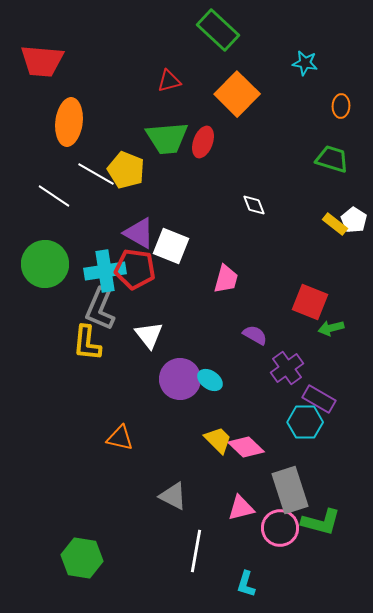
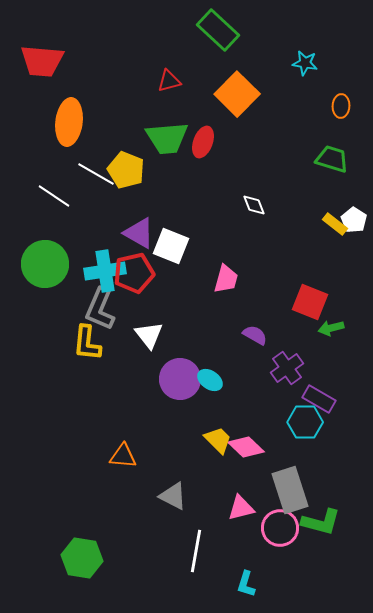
red pentagon at (135, 269): moved 1 px left, 4 px down; rotated 21 degrees counterclockwise
orange triangle at (120, 438): moved 3 px right, 18 px down; rotated 8 degrees counterclockwise
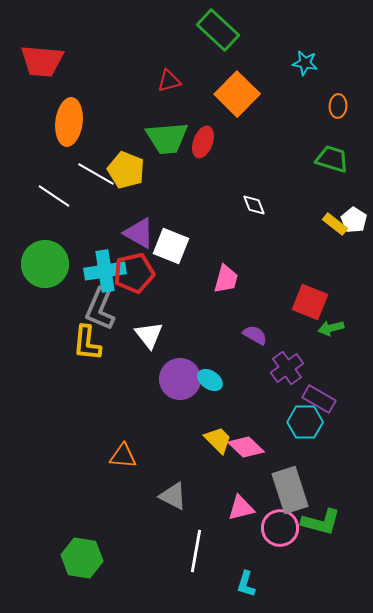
orange ellipse at (341, 106): moved 3 px left
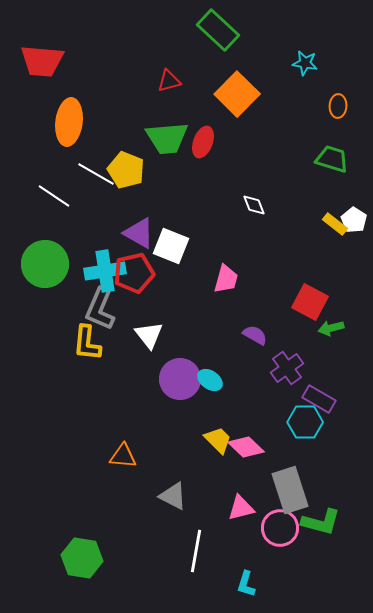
red square at (310, 302): rotated 6 degrees clockwise
